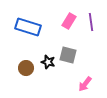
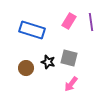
blue rectangle: moved 4 px right, 3 px down
gray square: moved 1 px right, 3 px down
pink arrow: moved 14 px left
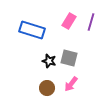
purple line: rotated 24 degrees clockwise
black star: moved 1 px right, 1 px up
brown circle: moved 21 px right, 20 px down
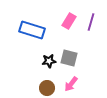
black star: rotated 24 degrees counterclockwise
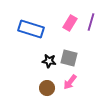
pink rectangle: moved 1 px right, 2 px down
blue rectangle: moved 1 px left, 1 px up
black star: rotated 16 degrees clockwise
pink arrow: moved 1 px left, 2 px up
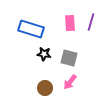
pink rectangle: rotated 35 degrees counterclockwise
black star: moved 5 px left, 7 px up
brown circle: moved 2 px left
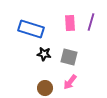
gray square: moved 1 px up
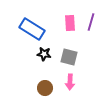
blue rectangle: moved 1 px right; rotated 15 degrees clockwise
pink arrow: rotated 35 degrees counterclockwise
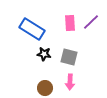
purple line: rotated 30 degrees clockwise
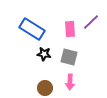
pink rectangle: moved 6 px down
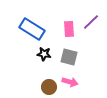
pink rectangle: moved 1 px left
pink arrow: rotated 77 degrees counterclockwise
brown circle: moved 4 px right, 1 px up
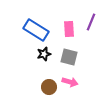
purple line: rotated 24 degrees counterclockwise
blue rectangle: moved 4 px right, 1 px down
black star: rotated 24 degrees counterclockwise
